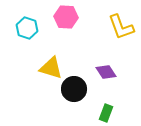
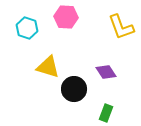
yellow triangle: moved 3 px left, 1 px up
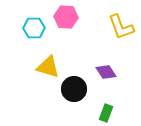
cyan hexagon: moved 7 px right; rotated 20 degrees counterclockwise
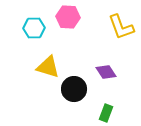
pink hexagon: moved 2 px right
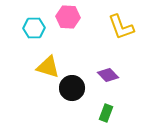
purple diamond: moved 2 px right, 3 px down; rotated 10 degrees counterclockwise
black circle: moved 2 px left, 1 px up
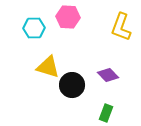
yellow L-shape: rotated 40 degrees clockwise
black circle: moved 3 px up
